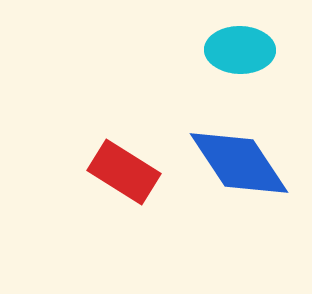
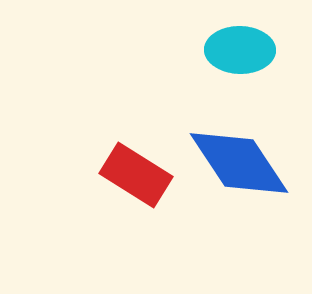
red rectangle: moved 12 px right, 3 px down
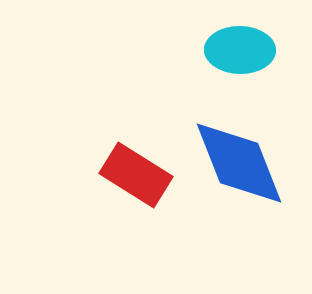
blue diamond: rotated 12 degrees clockwise
